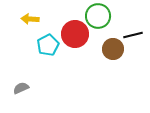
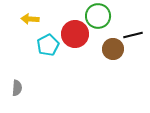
gray semicircle: moved 4 px left; rotated 119 degrees clockwise
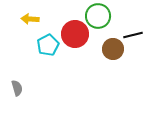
gray semicircle: rotated 21 degrees counterclockwise
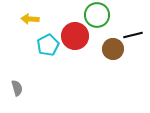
green circle: moved 1 px left, 1 px up
red circle: moved 2 px down
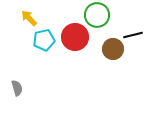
yellow arrow: moved 1 px left, 1 px up; rotated 42 degrees clockwise
red circle: moved 1 px down
cyan pentagon: moved 4 px left, 5 px up; rotated 15 degrees clockwise
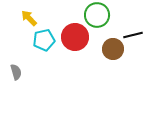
gray semicircle: moved 1 px left, 16 px up
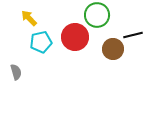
cyan pentagon: moved 3 px left, 2 px down
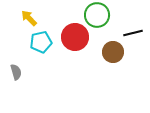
black line: moved 2 px up
brown circle: moved 3 px down
